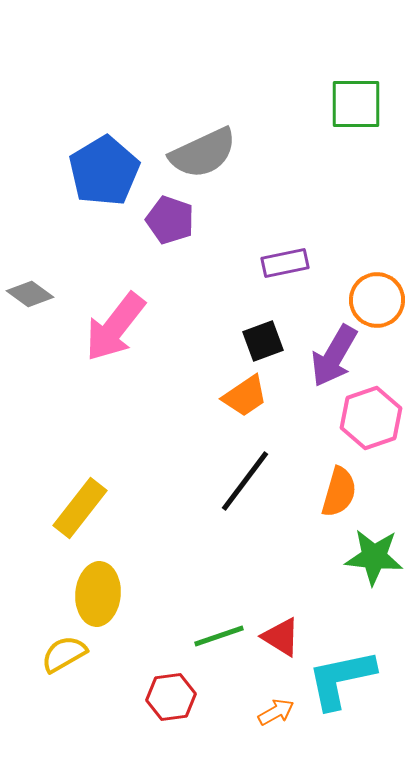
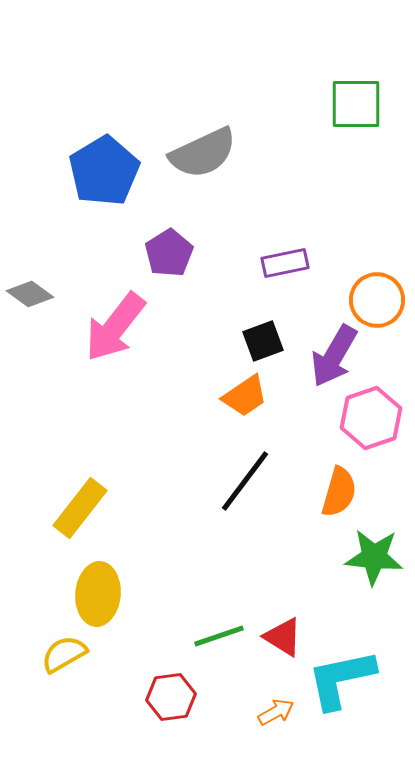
purple pentagon: moved 1 px left, 33 px down; rotated 21 degrees clockwise
red triangle: moved 2 px right
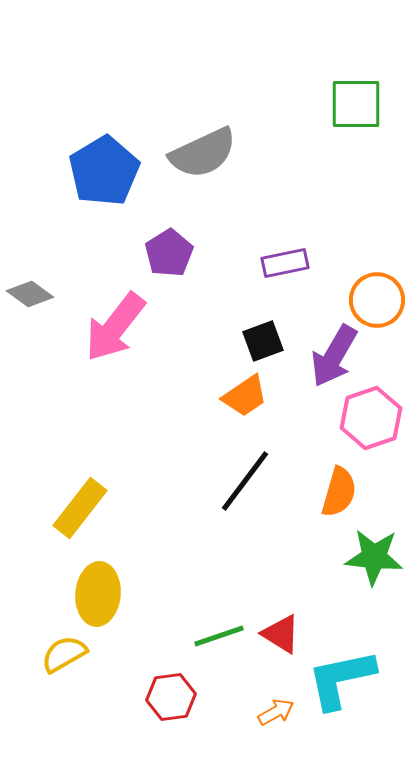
red triangle: moved 2 px left, 3 px up
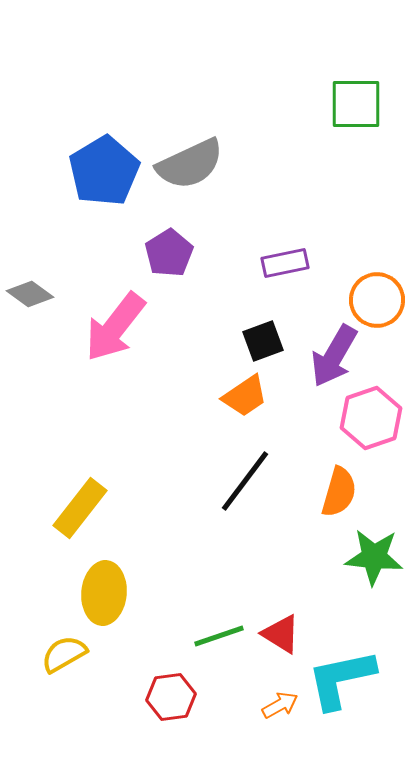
gray semicircle: moved 13 px left, 11 px down
yellow ellipse: moved 6 px right, 1 px up
orange arrow: moved 4 px right, 7 px up
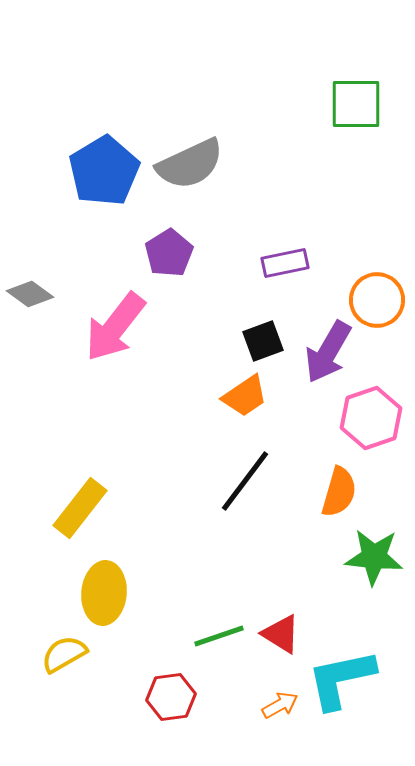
purple arrow: moved 6 px left, 4 px up
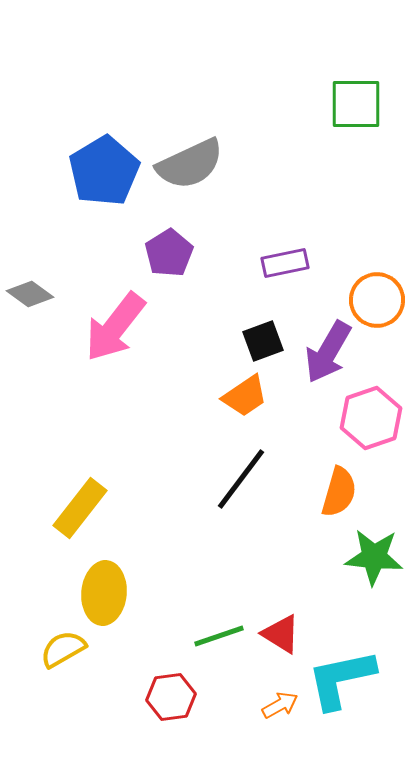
black line: moved 4 px left, 2 px up
yellow semicircle: moved 1 px left, 5 px up
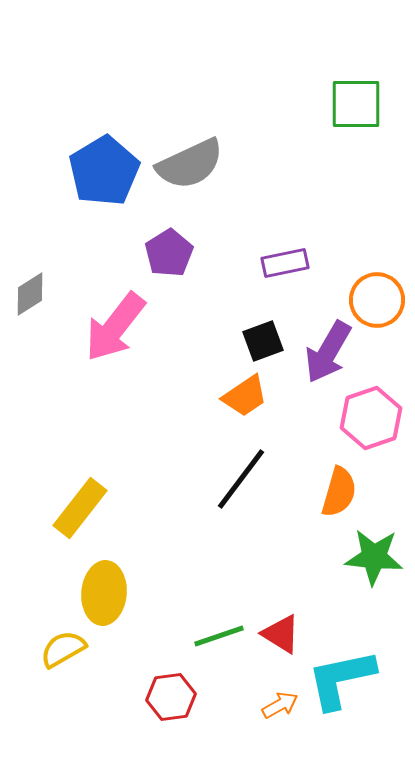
gray diamond: rotated 69 degrees counterclockwise
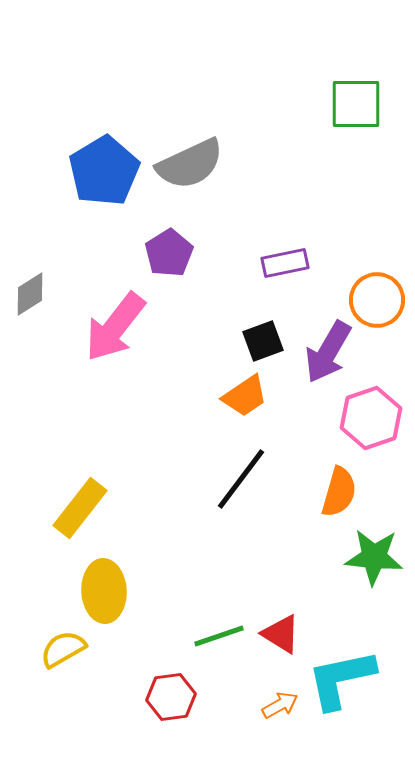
yellow ellipse: moved 2 px up; rotated 8 degrees counterclockwise
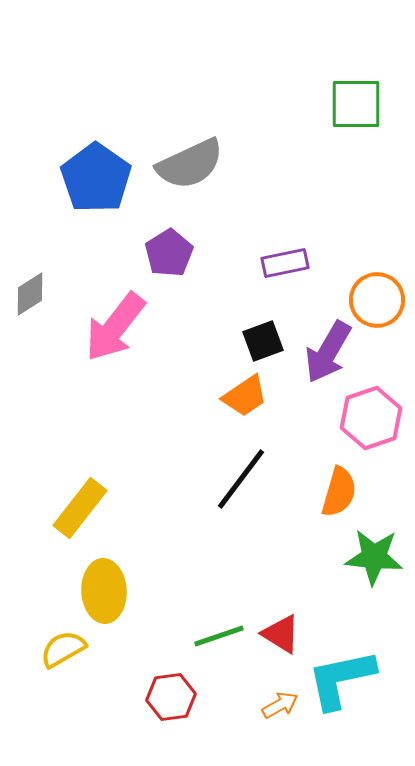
blue pentagon: moved 8 px left, 7 px down; rotated 6 degrees counterclockwise
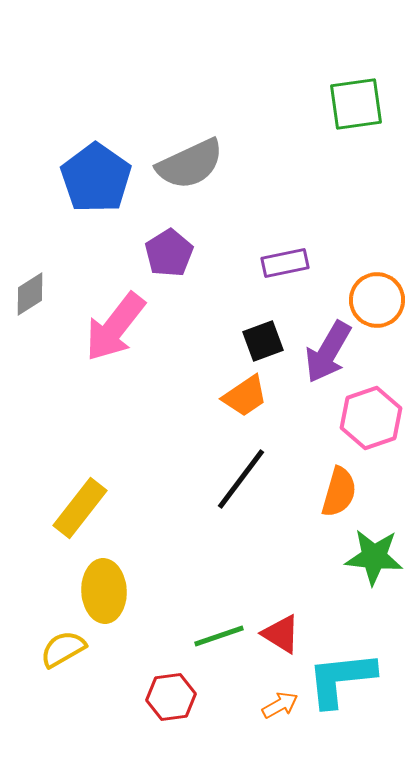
green square: rotated 8 degrees counterclockwise
cyan L-shape: rotated 6 degrees clockwise
